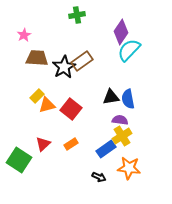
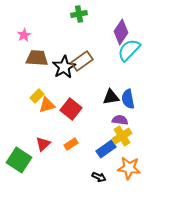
green cross: moved 2 px right, 1 px up
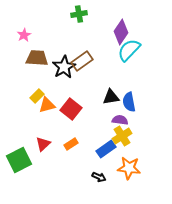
blue semicircle: moved 1 px right, 3 px down
green square: rotated 30 degrees clockwise
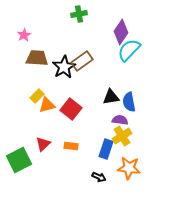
orange rectangle: moved 2 px down; rotated 40 degrees clockwise
blue rectangle: rotated 36 degrees counterclockwise
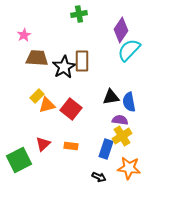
purple diamond: moved 2 px up
brown rectangle: rotated 55 degrees counterclockwise
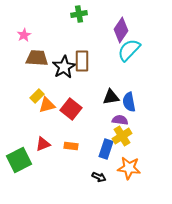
red triangle: rotated 21 degrees clockwise
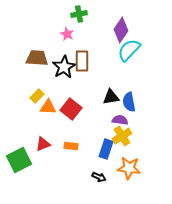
pink star: moved 43 px right, 1 px up; rotated 16 degrees counterclockwise
orange triangle: moved 1 px right, 2 px down; rotated 18 degrees clockwise
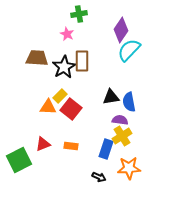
yellow rectangle: moved 23 px right
orange star: rotated 10 degrees counterclockwise
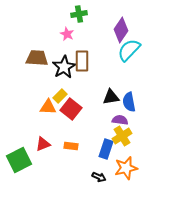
orange star: moved 3 px left; rotated 10 degrees counterclockwise
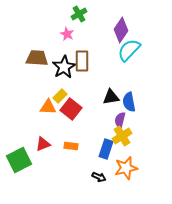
green cross: rotated 21 degrees counterclockwise
purple semicircle: rotated 84 degrees counterclockwise
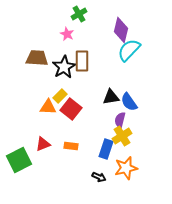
purple diamond: rotated 20 degrees counterclockwise
blue semicircle: rotated 24 degrees counterclockwise
